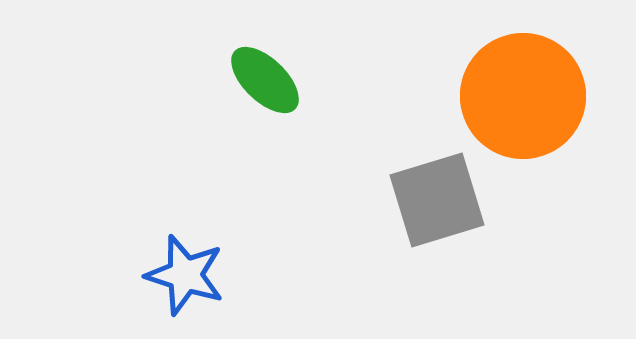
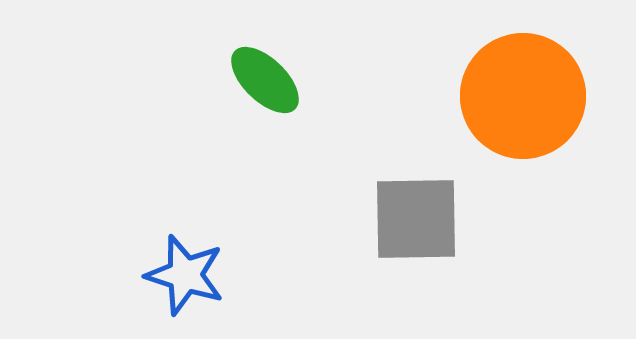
gray square: moved 21 px left, 19 px down; rotated 16 degrees clockwise
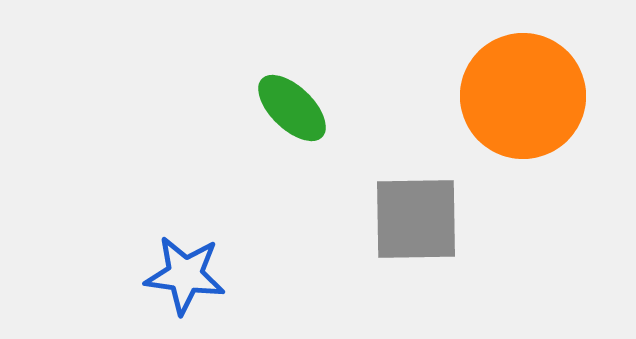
green ellipse: moved 27 px right, 28 px down
blue star: rotated 10 degrees counterclockwise
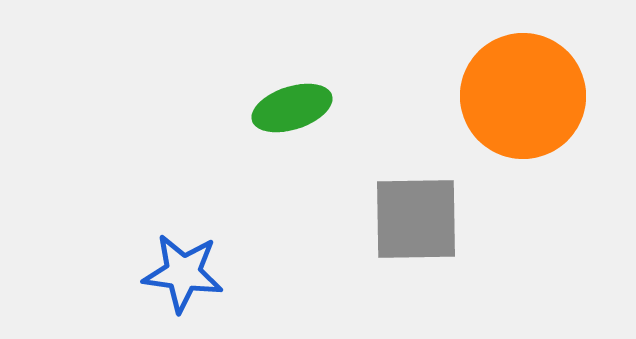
green ellipse: rotated 62 degrees counterclockwise
blue star: moved 2 px left, 2 px up
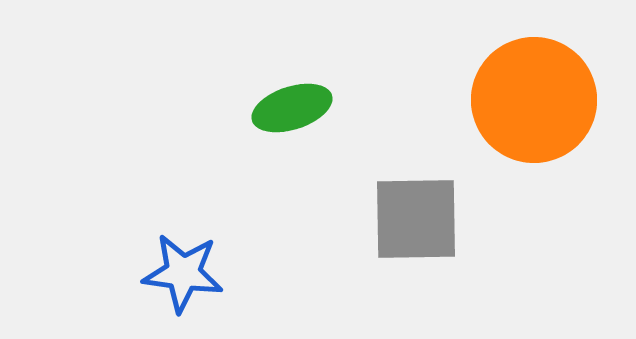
orange circle: moved 11 px right, 4 px down
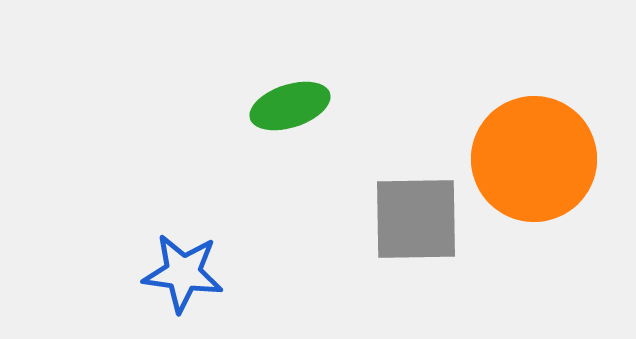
orange circle: moved 59 px down
green ellipse: moved 2 px left, 2 px up
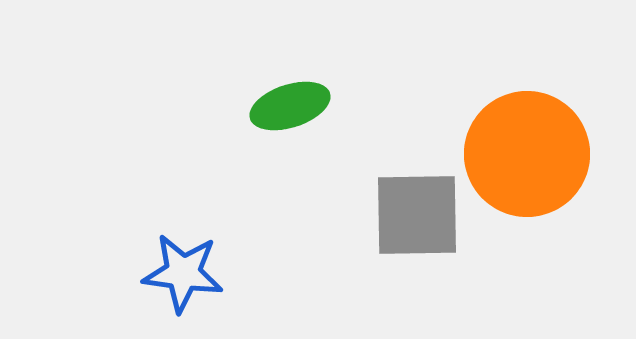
orange circle: moved 7 px left, 5 px up
gray square: moved 1 px right, 4 px up
